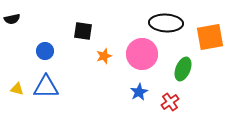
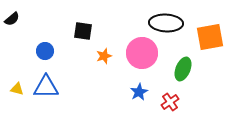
black semicircle: rotated 28 degrees counterclockwise
pink circle: moved 1 px up
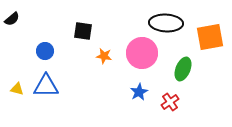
orange star: rotated 28 degrees clockwise
blue triangle: moved 1 px up
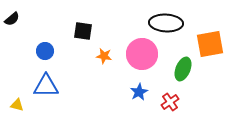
orange square: moved 7 px down
pink circle: moved 1 px down
yellow triangle: moved 16 px down
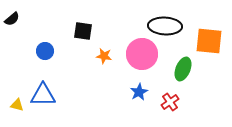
black ellipse: moved 1 px left, 3 px down
orange square: moved 1 px left, 3 px up; rotated 16 degrees clockwise
blue triangle: moved 3 px left, 9 px down
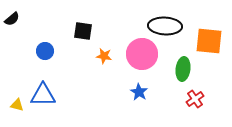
green ellipse: rotated 15 degrees counterclockwise
blue star: rotated 12 degrees counterclockwise
red cross: moved 25 px right, 3 px up
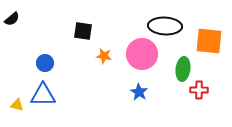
blue circle: moved 12 px down
red cross: moved 4 px right, 9 px up; rotated 36 degrees clockwise
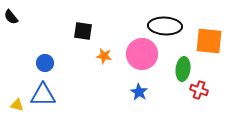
black semicircle: moved 1 px left, 2 px up; rotated 91 degrees clockwise
red cross: rotated 18 degrees clockwise
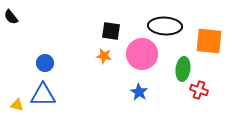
black square: moved 28 px right
